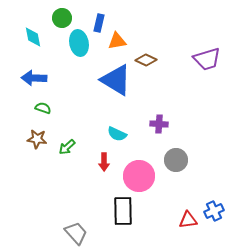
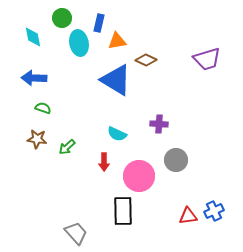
red triangle: moved 4 px up
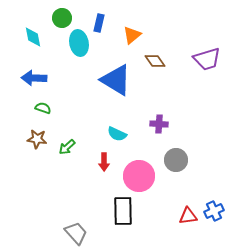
orange triangle: moved 15 px right, 6 px up; rotated 30 degrees counterclockwise
brown diamond: moved 9 px right, 1 px down; rotated 30 degrees clockwise
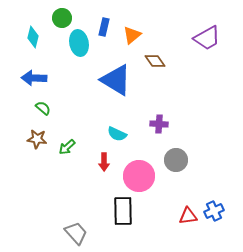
blue rectangle: moved 5 px right, 4 px down
cyan diamond: rotated 25 degrees clockwise
purple trapezoid: moved 21 px up; rotated 12 degrees counterclockwise
green semicircle: rotated 21 degrees clockwise
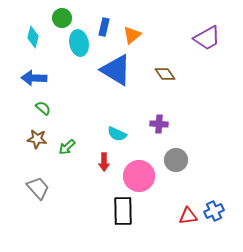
brown diamond: moved 10 px right, 13 px down
blue triangle: moved 10 px up
gray trapezoid: moved 38 px left, 45 px up
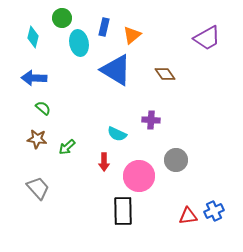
purple cross: moved 8 px left, 4 px up
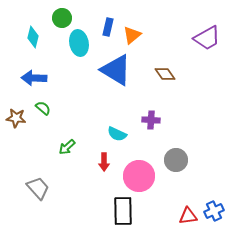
blue rectangle: moved 4 px right
brown star: moved 21 px left, 21 px up
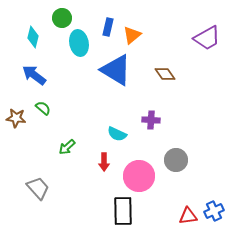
blue arrow: moved 3 px up; rotated 35 degrees clockwise
